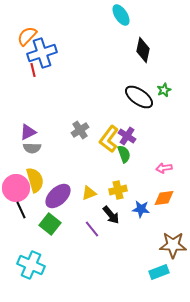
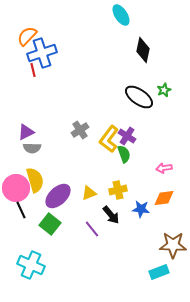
purple triangle: moved 2 px left
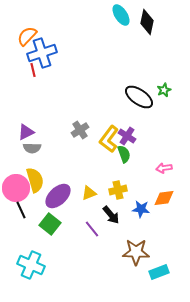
black diamond: moved 4 px right, 28 px up
brown star: moved 37 px left, 7 px down
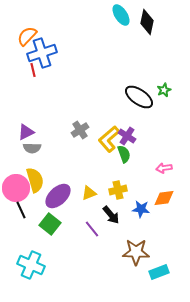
yellow L-shape: rotated 12 degrees clockwise
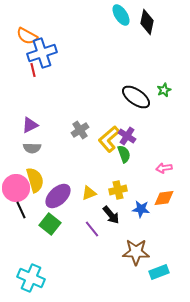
orange semicircle: rotated 105 degrees counterclockwise
black ellipse: moved 3 px left
purple triangle: moved 4 px right, 7 px up
cyan cross: moved 13 px down
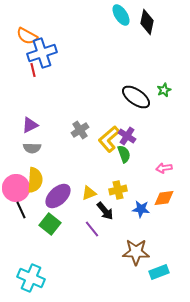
yellow semicircle: rotated 20 degrees clockwise
black arrow: moved 6 px left, 4 px up
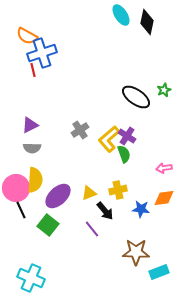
green square: moved 2 px left, 1 px down
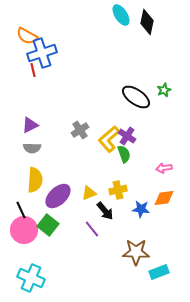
pink circle: moved 8 px right, 42 px down
